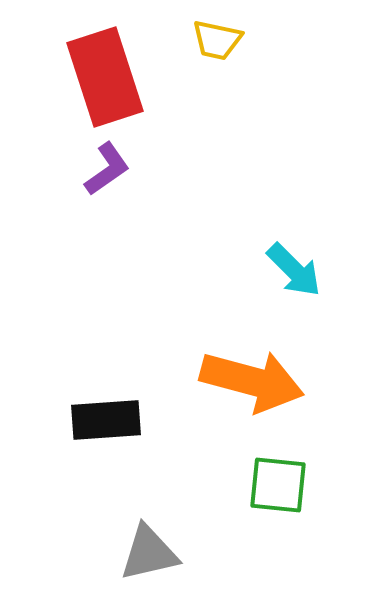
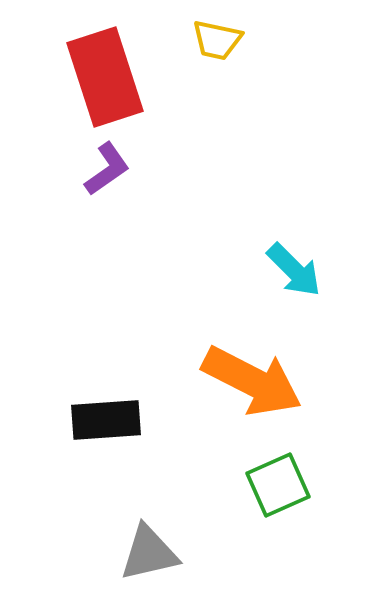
orange arrow: rotated 12 degrees clockwise
green square: rotated 30 degrees counterclockwise
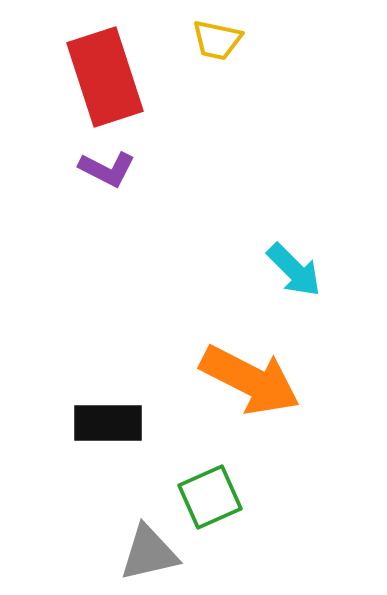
purple L-shape: rotated 62 degrees clockwise
orange arrow: moved 2 px left, 1 px up
black rectangle: moved 2 px right, 3 px down; rotated 4 degrees clockwise
green square: moved 68 px left, 12 px down
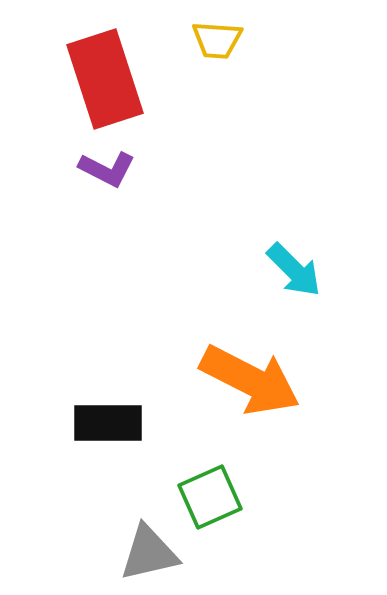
yellow trapezoid: rotated 8 degrees counterclockwise
red rectangle: moved 2 px down
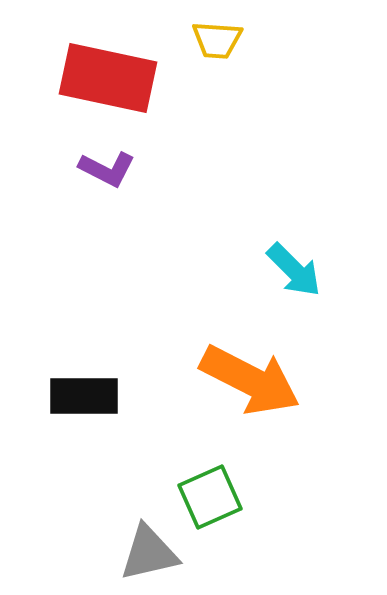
red rectangle: moved 3 px right, 1 px up; rotated 60 degrees counterclockwise
black rectangle: moved 24 px left, 27 px up
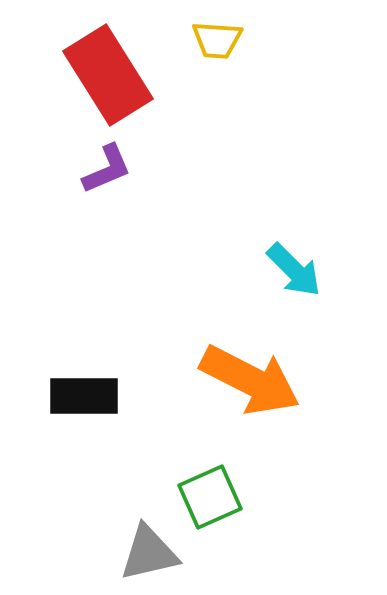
red rectangle: moved 3 px up; rotated 46 degrees clockwise
purple L-shape: rotated 50 degrees counterclockwise
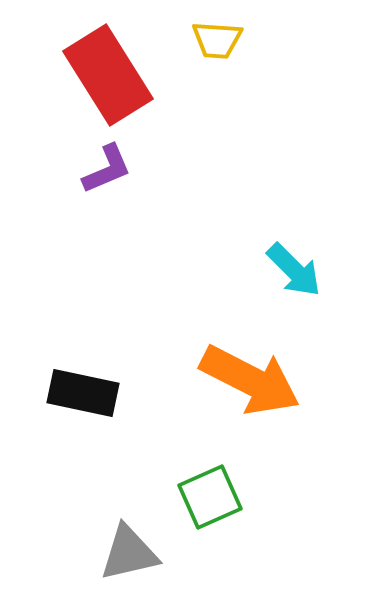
black rectangle: moved 1 px left, 3 px up; rotated 12 degrees clockwise
gray triangle: moved 20 px left
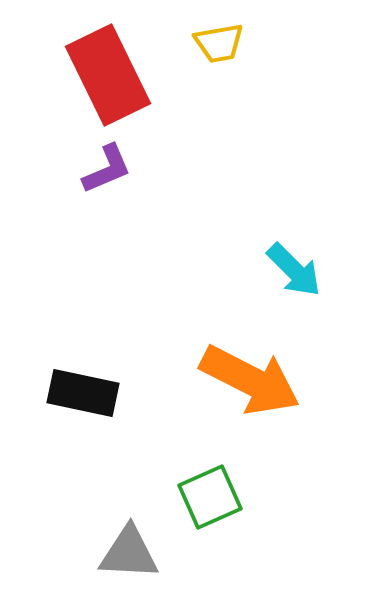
yellow trapezoid: moved 2 px right, 3 px down; rotated 14 degrees counterclockwise
red rectangle: rotated 6 degrees clockwise
gray triangle: rotated 16 degrees clockwise
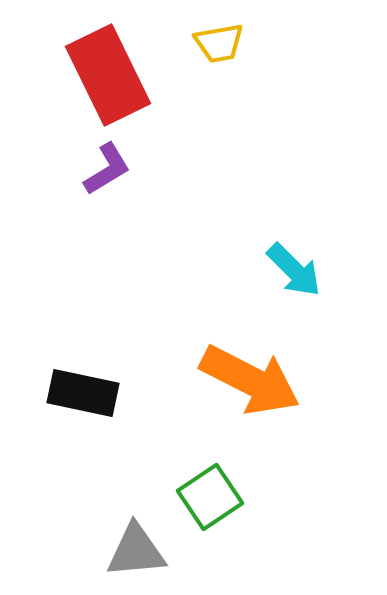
purple L-shape: rotated 8 degrees counterclockwise
green square: rotated 10 degrees counterclockwise
gray triangle: moved 7 px right, 2 px up; rotated 8 degrees counterclockwise
